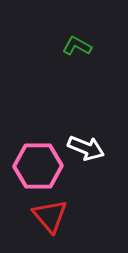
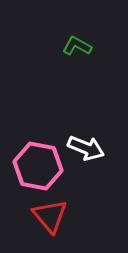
pink hexagon: rotated 12 degrees clockwise
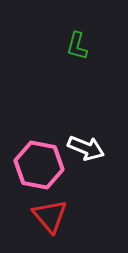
green L-shape: rotated 104 degrees counterclockwise
pink hexagon: moved 1 px right, 1 px up
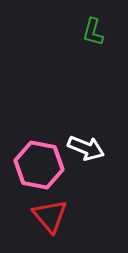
green L-shape: moved 16 px right, 14 px up
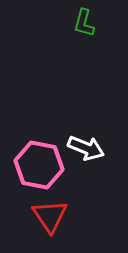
green L-shape: moved 9 px left, 9 px up
red triangle: rotated 6 degrees clockwise
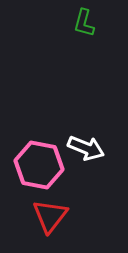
red triangle: rotated 12 degrees clockwise
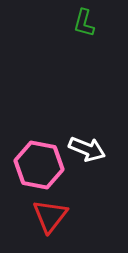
white arrow: moved 1 px right, 1 px down
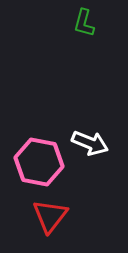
white arrow: moved 3 px right, 6 px up
pink hexagon: moved 3 px up
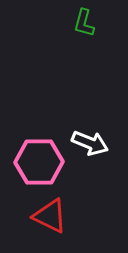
pink hexagon: rotated 12 degrees counterclockwise
red triangle: rotated 42 degrees counterclockwise
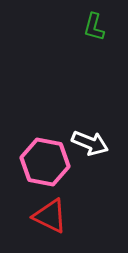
green L-shape: moved 10 px right, 4 px down
pink hexagon: moved 6 px right; rotated 12 degrees clockwise
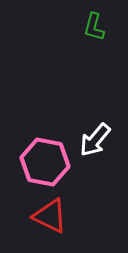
white arrow: moved 5 px right, 3 px up; rotated 108 degrees clockwise
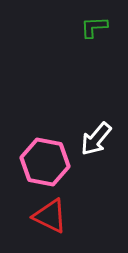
green L-shape: rotated 72 degrees clockwise
white arrow: moved 1 px right, 1 px up
